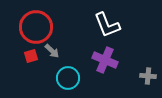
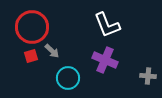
red circle: moved 4 px left
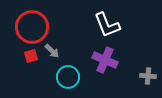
cyan circle: moved 1 px up
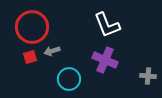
gray arrow: rotated 119 degrees clockwise
red square: moved 1 px left, 1 px down
cyan circle: moved 1 px right, 2 px down
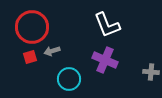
gray cross: moved 3 px right, 4 px up
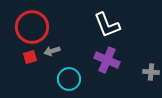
purple cross: moved 2 px right
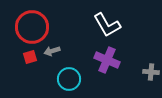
white L-shape: rotated 8 degrees counterclockwise
